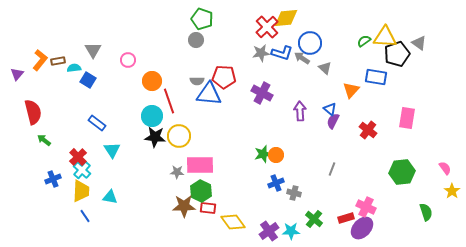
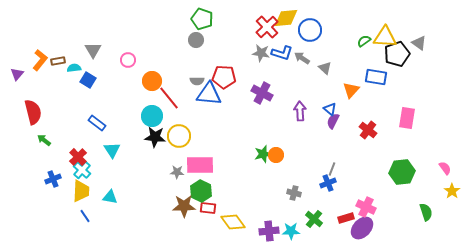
blue circle at (310, 43): moved 13 px up
gray star at (261, 53): rotated 18 degrees clockwise
red line at (169, 101): moved 3 px up; rotated 20 degrees counterclockwise
blue cross at (276, 183): moved 52 px right
purple cross at (269, 231): rotated 30 degrees clockwise
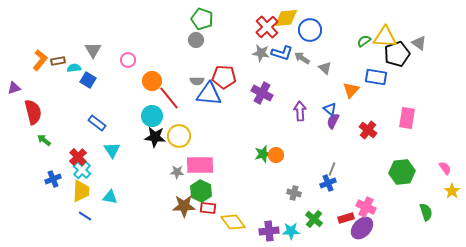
purple triangle at (17, 74): moved 3 px left, 14 px down; rotated 32 degrees clockwise
blue line at (85, 216): rotated 24 degrees counterclockwise
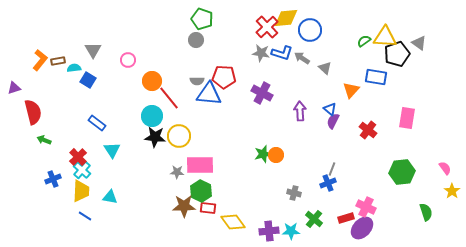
green arrow at (44, 140): rotated 16 degrees counterclockwise
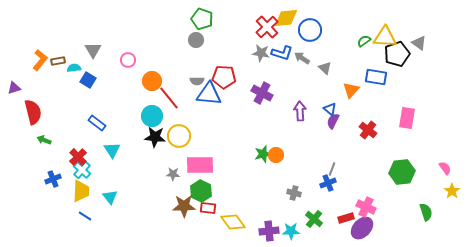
gray star at (177, 172): moved 4 px left, 2 px down
cyan triangle at (110, 197): rotated 42 degrees clockwise
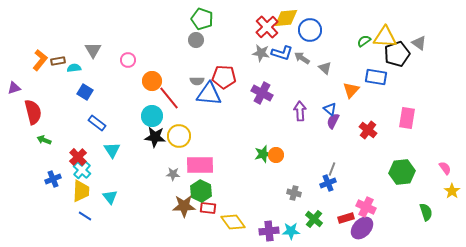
blue square at (88, 80): moved 3 px left, 12 px down
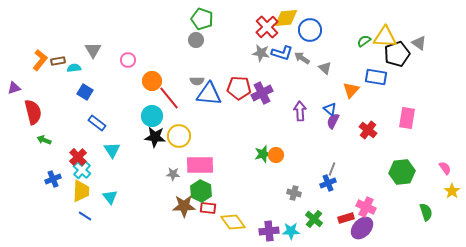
red pentagon at (224, 77): moved 15 px right, 11 px down
purple cross at (262, 93): rotated 35 degrees clockwise
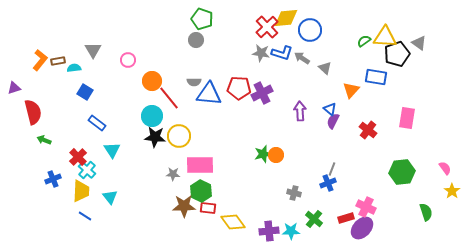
gray semicircle at (197, 81): moved 3 px left, 1 px down
cyan cross at (82, 170): moved 5 px right
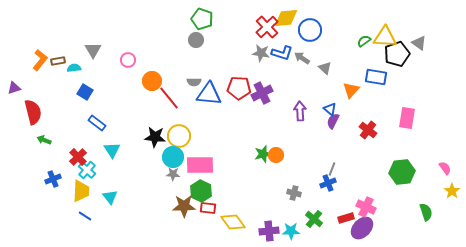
cyan circle at (152, 116): moved 21 px right, 41 px down
